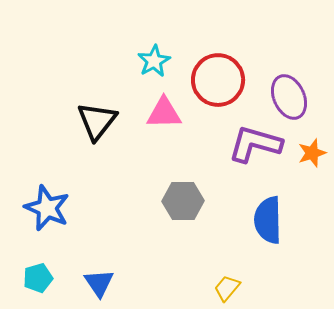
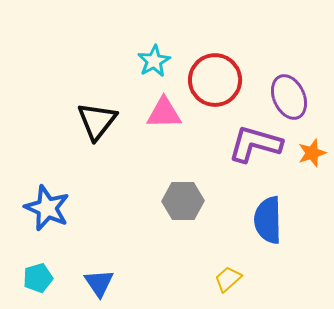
red circle: moved 3 px left
yellow trapezoid: moved 1 px right, 9 px up; rotated 8 degrees clockwise
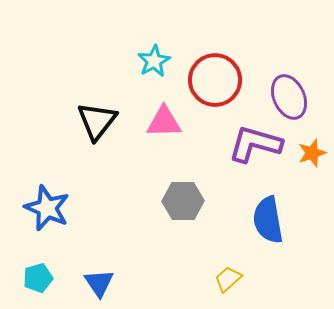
pink triangle: moved 9 px down
blue semicircle: rotated 9 degrees counterclockwise
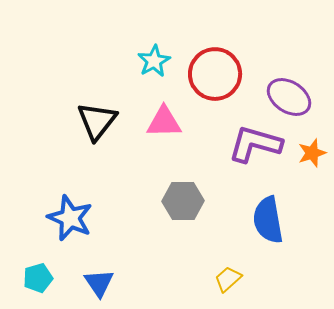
red circle: moved 6 px up
purple ellipse: rotated 33 degrees counterclockwise
blue star: moved 23 px right, 10 px down
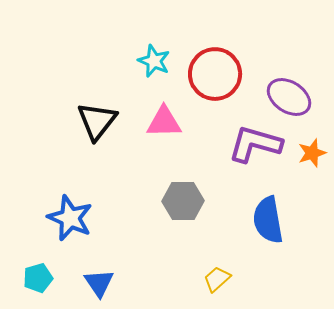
cyan star: rotated 20 degrees counterclockwise
yellow trapezoid: moved 11 px left
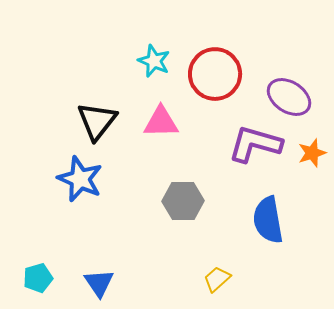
pink triangle: moved 3 px left
blue star: moved 10 px right, 39 px up
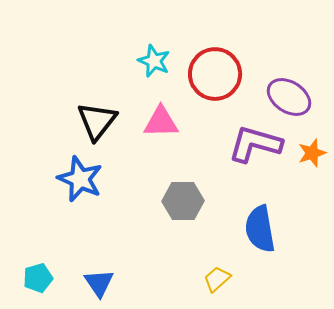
blue semicircle: moved 8 px left, 9 px down
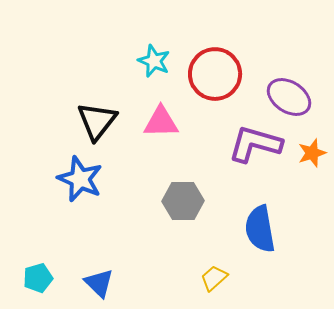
yellow trapezoid: moved 3 px left, 1 px up
blue triangle: rotated 12 degrees counterclockwise
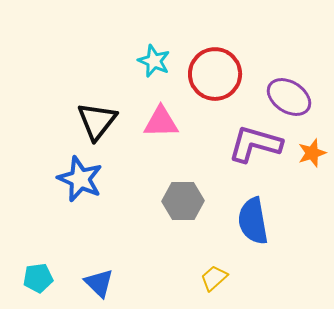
blue semicircle: moved 7 px left, 8 px up
cyan pentagon: rotated 8 degrees clockwise
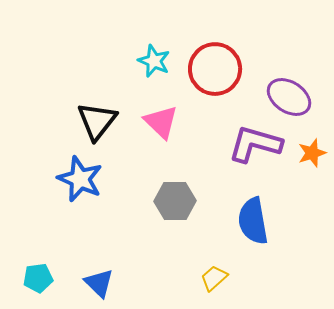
red circle: moved 5 px up
pink triangle: rotated 45 degrees clockwise
gray hexagon: moved 8 px left
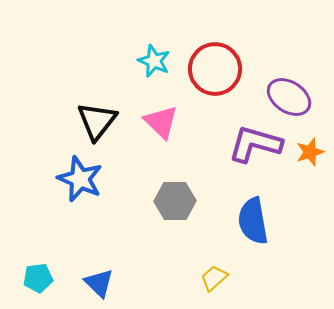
orange star: moved 2 px left, 1 px up
